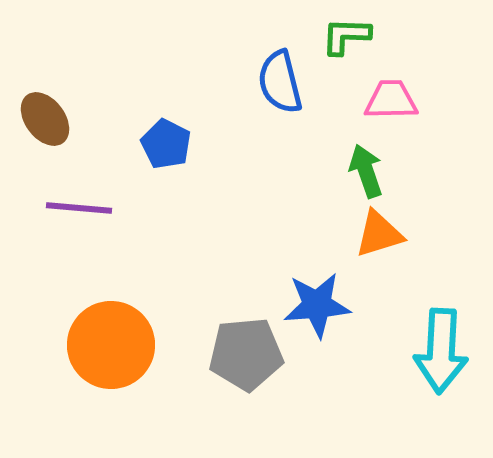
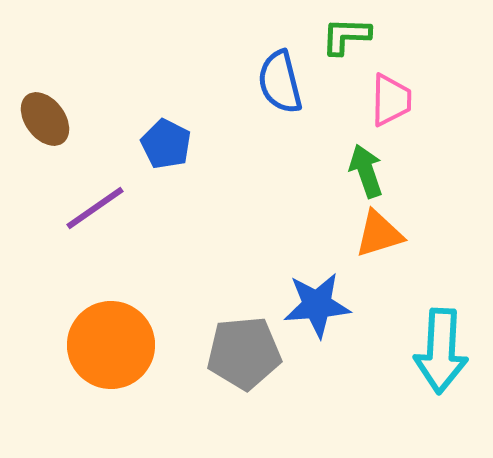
pink trapezoid: rotated 92 degrees clockwise
purple line: moved 16 px right; rotated 40 degrees counterclockwise
gray pentagon: moved 2 px left, 1 px up
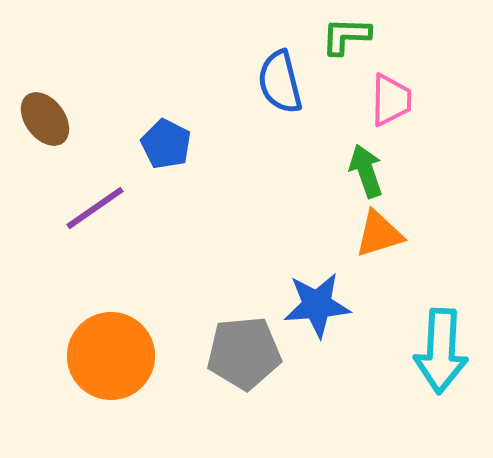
orange circle: moved 11 px down
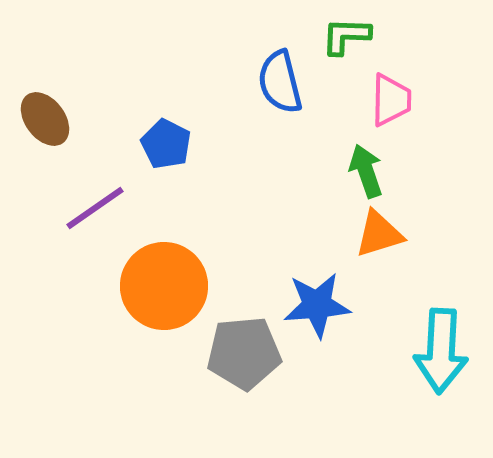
orange circle: moved 53 px right, 70 px up
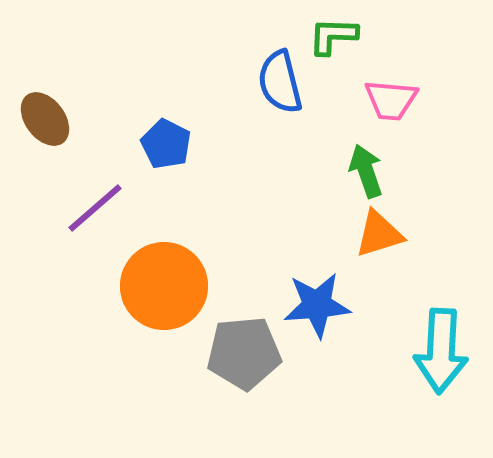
green L-shape: moved 13 px left
pink trapezoid: rotated 94 degrees clockwise
purple line: rotated 6 degrees counterclockwise
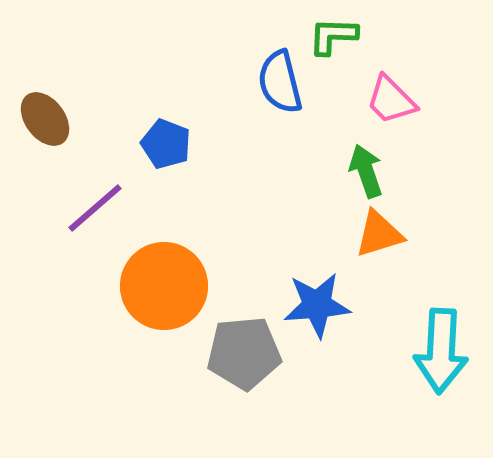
pink trapezoid: rotated 40 degrees clockwise
blue pentagon: rotated 6 degrees counterclockwise
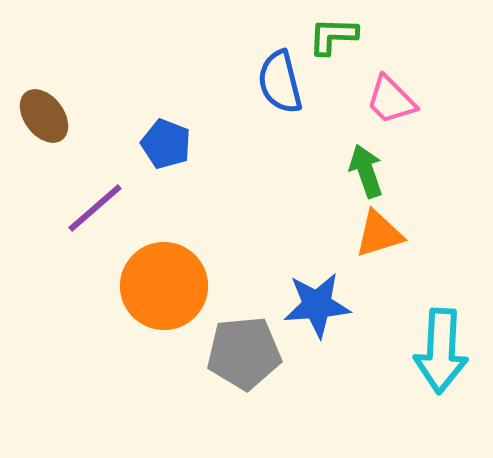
brown ellipse: moved 1 px left, 3 px up
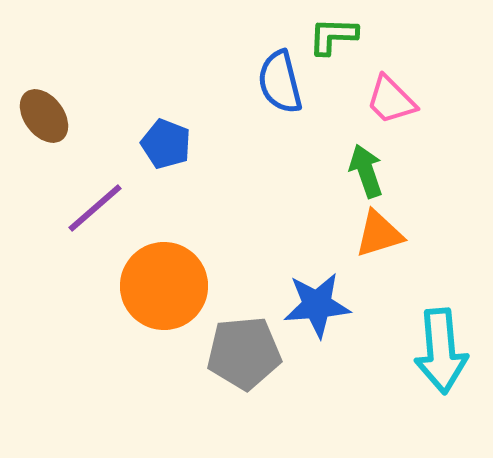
cyan arrow: rotated 8 degrees counterclockwise
